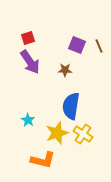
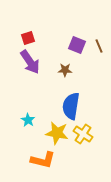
yellow star: rotated 30 degrees clockwise
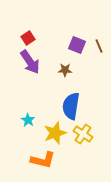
red square: rotated 16 degrees counterclockwise
yellow star: moved 2 px left; rotated 30 degrees counterclockwise
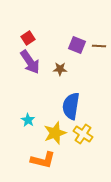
brown line: rotated 64 degrees counterclockwise
brown star: moved 5 px left, 1 px up
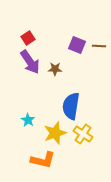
brown star: moved 5 px left
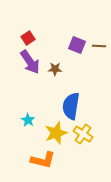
yellow star: moved 1 px right
